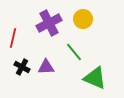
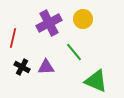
green triangle: moved 1 px right, 3 px down
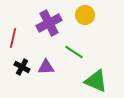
yellow circle: moved 2 px right, 4 px up
green line: rotated 18 degrees counterclockwise
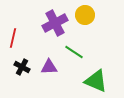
purple cross: moved 6 px right
purple triangle: moved 3 px right
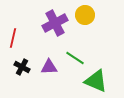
green line: moved 1 px right, 6 px down
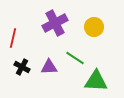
yellow circle: moved 9 px right, 12 px down
green triangle: rotated 20 degrees counterclockwise
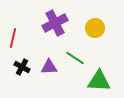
yellow circle: moved 1 px right, 1 px down
green triangle: moved 3 px right
